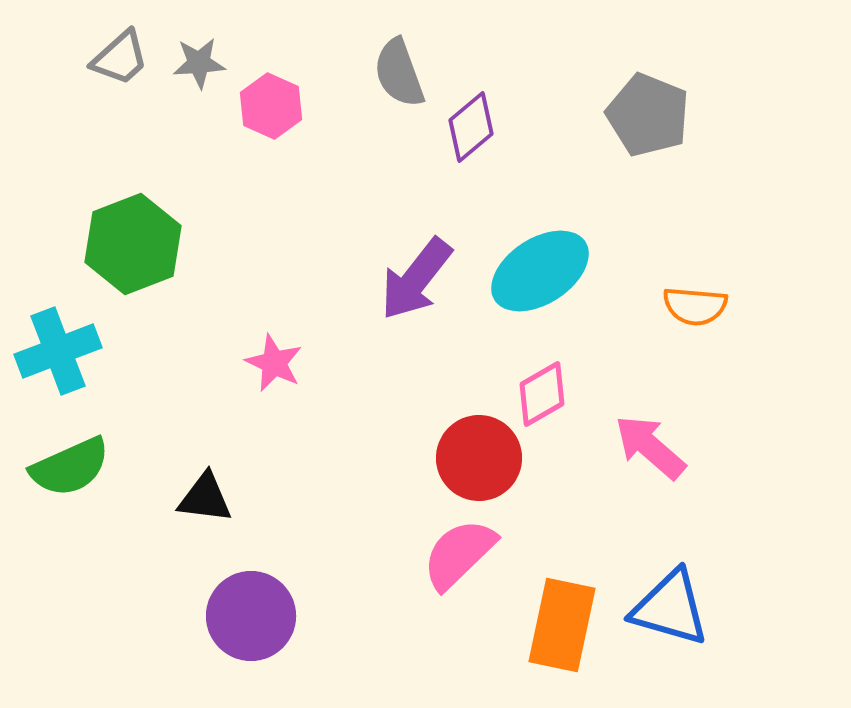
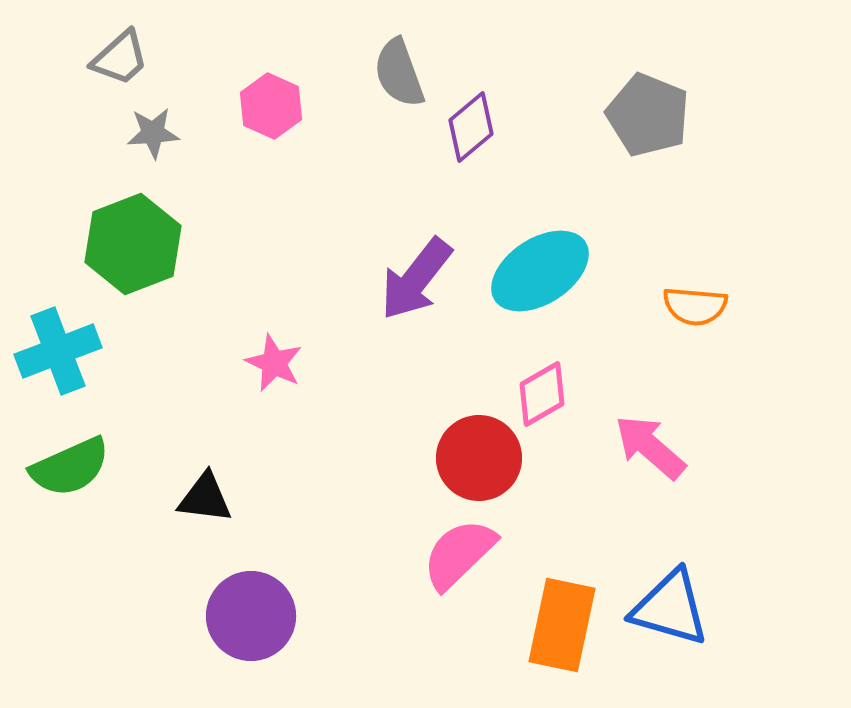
gray star: moved 46 px left, 70 px down
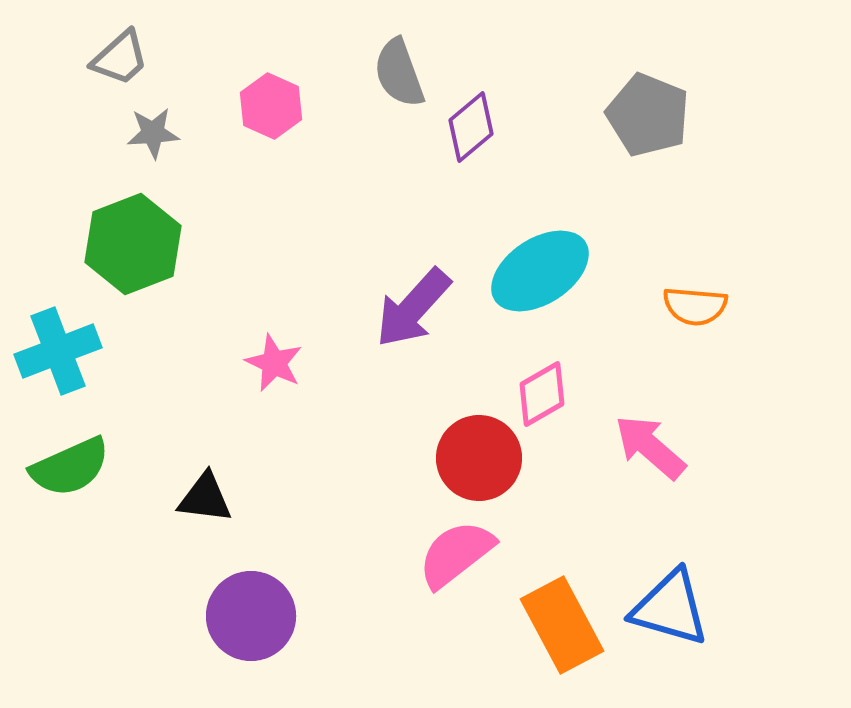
purple arrow: moved 3 px left, 29 px down; rotated 4 degrees clockwise
pink semicircle: moved 3 px left; rotated 6 degrees clockwise
orange rectangle: rotated 40 degrees counterclockwise
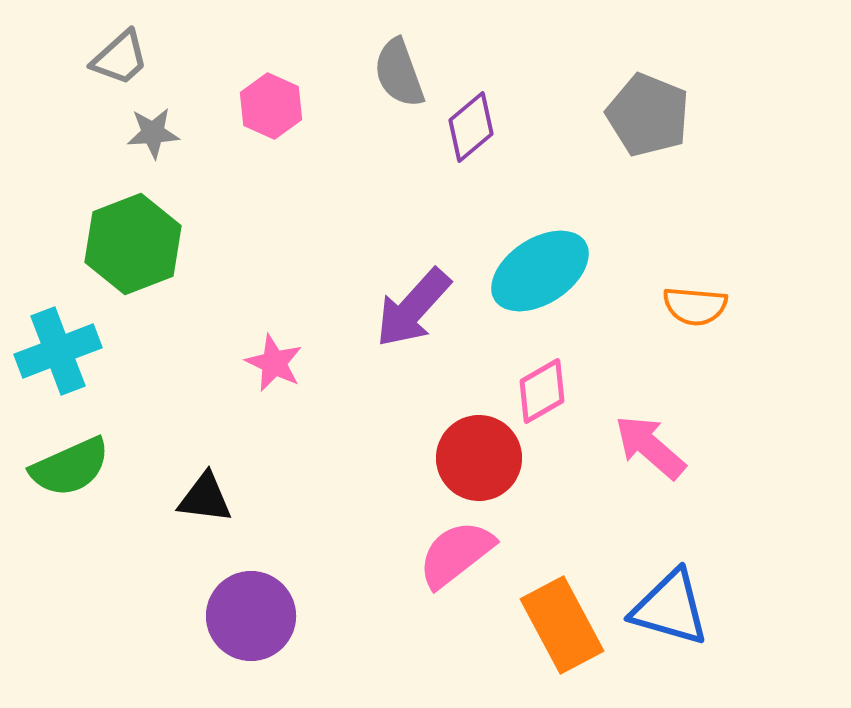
pink diamond: moved 3 px up
